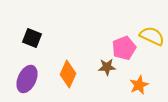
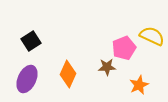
black square: moved 1 px left, 3 px down; rotated 36 degrees clockwise
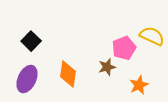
black square: rotated 12 degrees counterclockwise
brown star: rotated 12 degrees counterclockwise
orange diamond: rotated 16 degrees counterclockwise
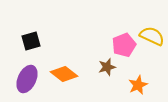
black square: rotated 30 degrees clockwise
pink pentagon: moved 3 px up
orange diamond: moved 4 px left; rotated 60 degrees counterclockwise
orange star: moved 1 px left
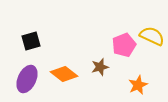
brown star: moved 7 px left
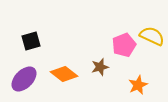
purple ellipse: moved 3 px left; rotated 20 degrees clockwise
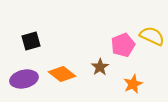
pink pentagon: moved 1 px left
brown star: rotated 18 degrees counterclockwise
orange diamond: moved 2 px left
purple ellipse: rotated 32 degrees clockwise
orange star: moved 5 px left, 1 px up
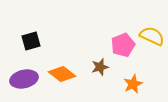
brown star: rotated 18 degrees clockwise
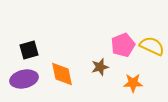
yellow semicircle: moved 10 px down
black square: moved 2 px left, 9 px down
orange diamond: rotated 40 degrees clockwise
orange star: moved 1 px up; rotated 24 degrees clockwise
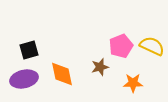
pink pentagon: moved 2 px left, 1 px down
